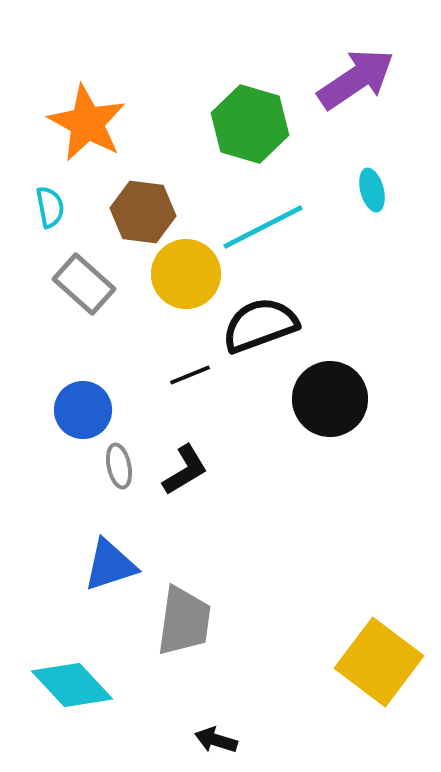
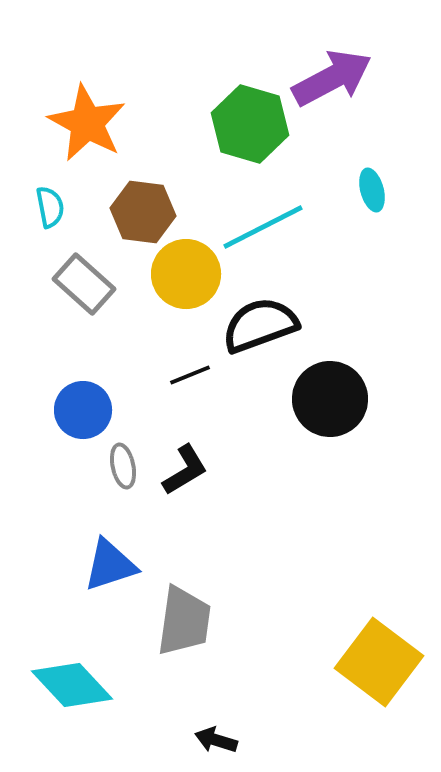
purple arrow: moved 24 px left, 1 px up; rotated 6 degrees clockwise
gray ellipse: moved 4 px right
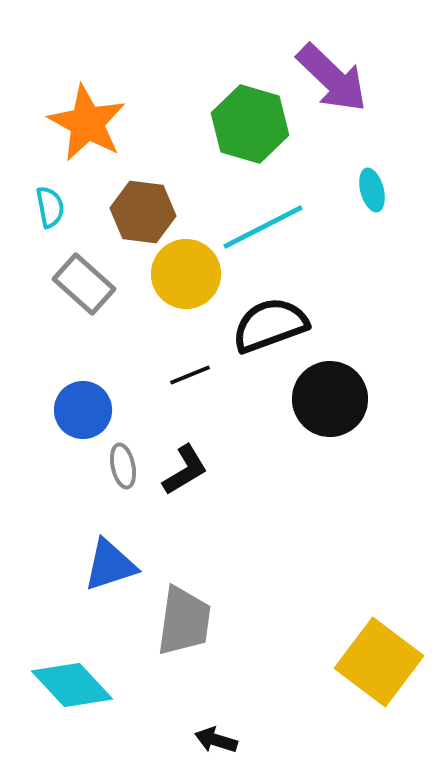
purple arrow: rotated 72 degrees clockwise
black semicircle: moved 10 px right
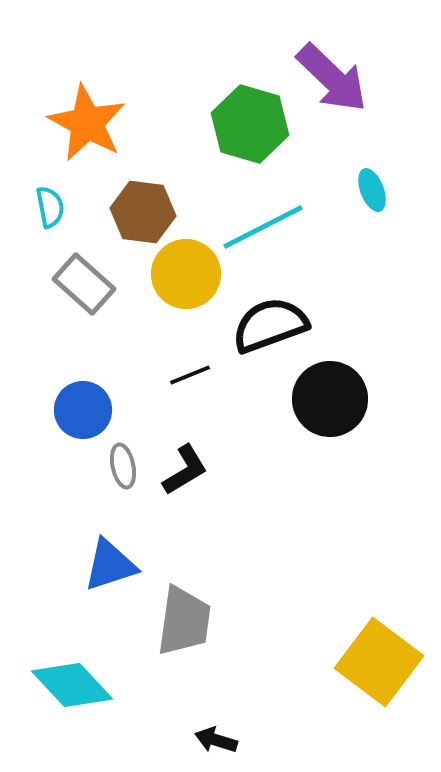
cyan ellipse: rotated 6 degrees counterclockwise
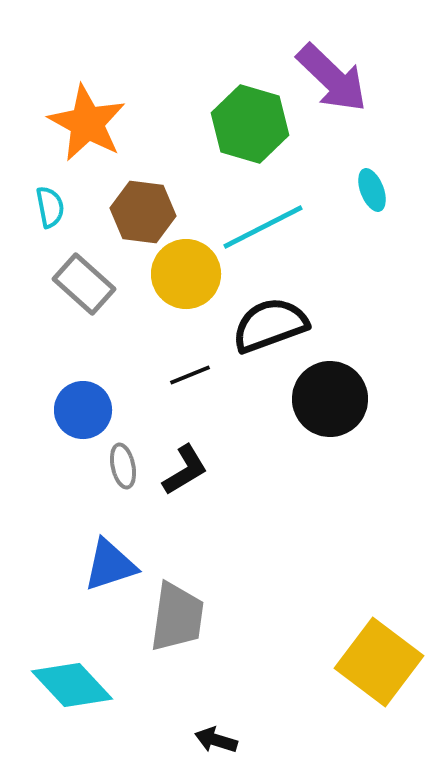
gray trapezoid: moved 7 px left, 4 px up
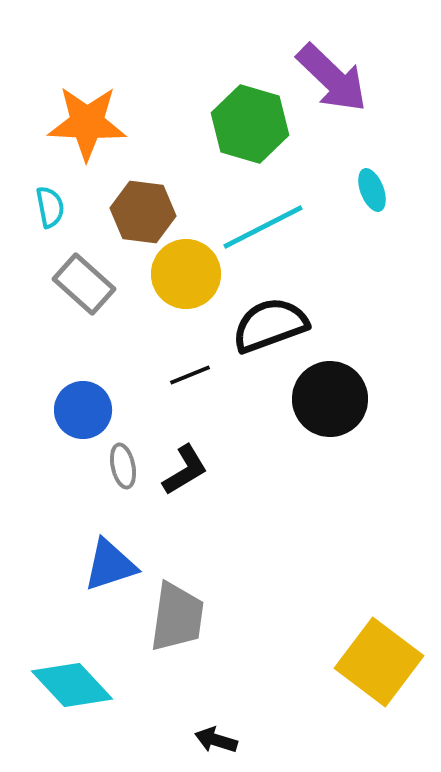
orange star: rotated 26 degrees counterclockwise
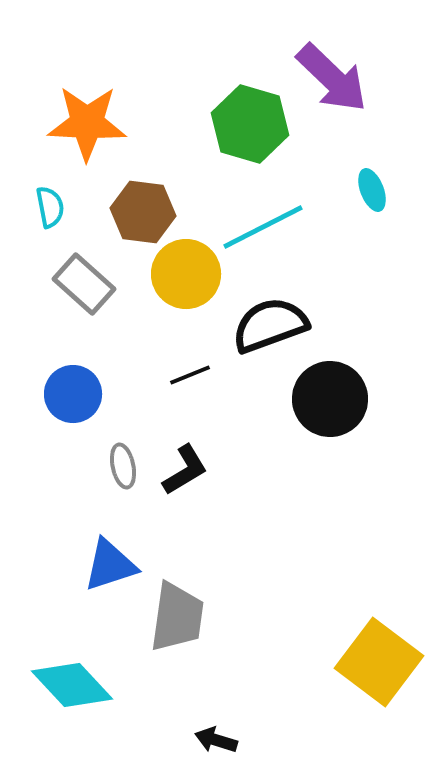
blue circle: moved 10 px left, 16 px up
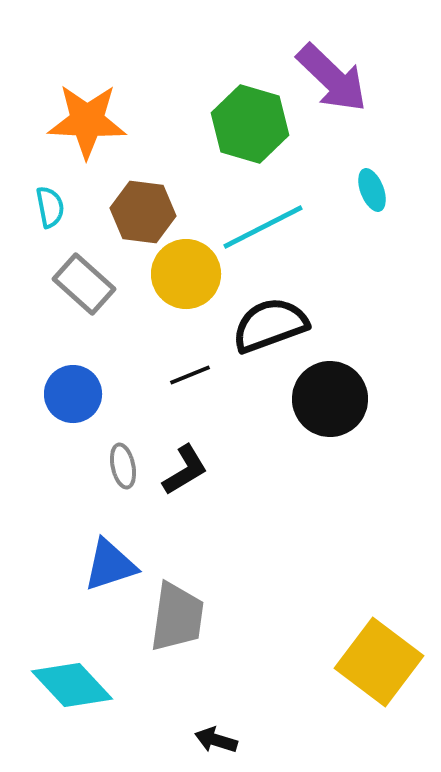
orange star: moved 2 px up
